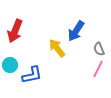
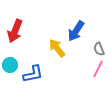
blue L-shape: moved 1 px right, 1 px up
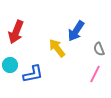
red arrow: moved 1 px right, 1 px down
pink line: moved 3 px left, 5 px down
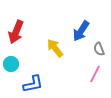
blue arrow: moved 5 px right
yellow arrow: moved 2 px left
cyan circle: moved 1 px right, 1 px up
blue L-shape: moved 10 px down
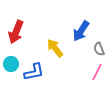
pink line: moved 2 px right, 2 px up
blue L-shape: moved 1 px right, 12 px up
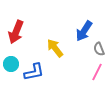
blue arrow: moved 3 px right
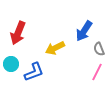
red arrow: moved 2 px right, 1 px down
yellow arrow: rotated 78 degrees counterclockwise
blue L-shape: rotated 10 degrees counterclockwise
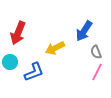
gray semicircle: moved 3 px left, 3 px down
cyan circle: moved 1 px left, 2 px up
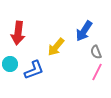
red arrow: rotated 15 degrees counterclockwise
yellow arrow: moved 1 px right, 1 px up; rotated 24 degrees counterclockwise
cyan circle: moved 2 px down
blue L-shape: moved 2 px up
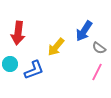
gray semicircle: moved 3 px right, 4 px up; rotated 32 degrees counterclockwise
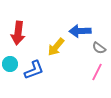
blue arrow: moved 4 px left; rotated 55 degrees clockwise
